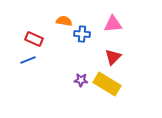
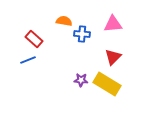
red rectangle: rotated 18 degrees clockwise
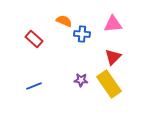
orange semicircle: rotated 14 degrees clockwise
blue line: moved 6 px right, 26 px down
yellow rectangle: moved 2 px right; rotated 24 degrees clockwise
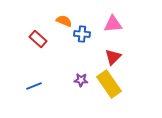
red rectangle: moved 4 px right
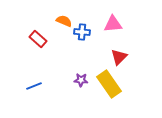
blue cross: moved 2 px up
red triangle: moved 6 px right
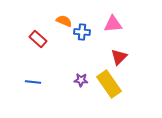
blue line: moved 1 px left, 4 px up; rotated 28 degrees clockwise
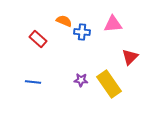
red triangle: moved 11 px right
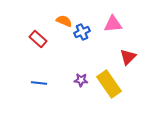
blue cross: rotated 28 degrees counterclockwise
red triangle: moved 2 px left
blue line: moved 6 px right, 1 px down
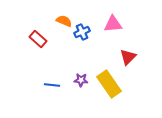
blue line: moved 13 px right, 2 px down
